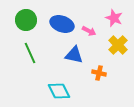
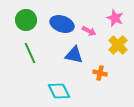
pink star: moved 1 px right
orange cross: moved 1 px right
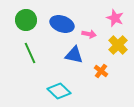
pink arrow: moved 3 px down; rotated 16 degrees counterclockwise
orange cross: moved 1 px right, 2 px up; rotated 24 degrees clockwise
cyan diamond: rotated 20 degrees counterclockwise
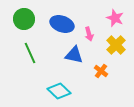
green circle: moved 2 px left, 1 px up
pink arrow: rotated 64 degrees clockwise
yellow cross: moved 2 px left
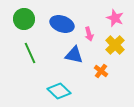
yellow cross: moved 1 px left
